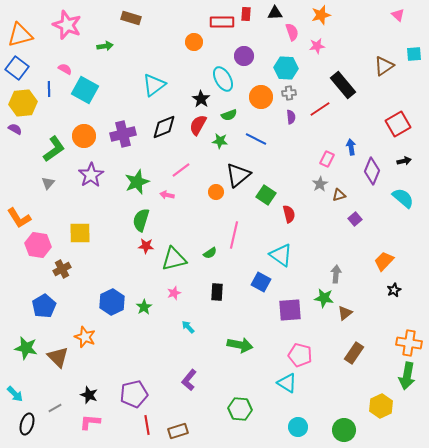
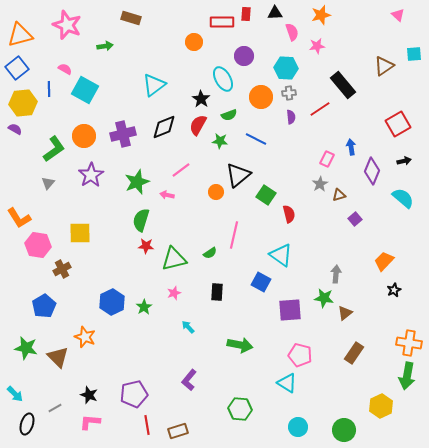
blue square at (17, 68): rotated 15 degrees clockwise
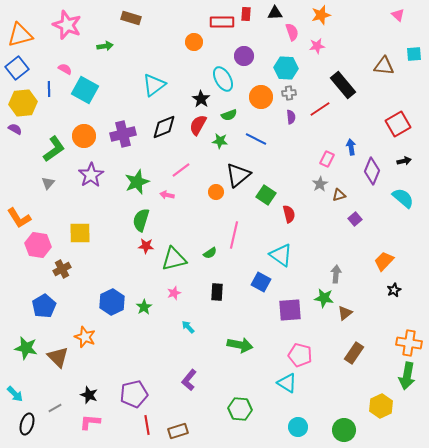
brown triangle at (384, 66): rotated 40 degrees clockwise
